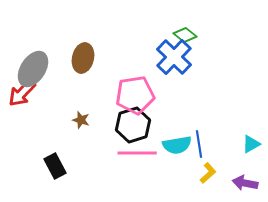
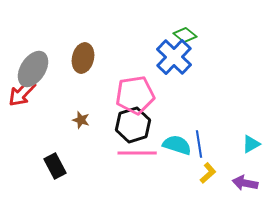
cyan semicircle: rotated 152 degrees counterclockwise
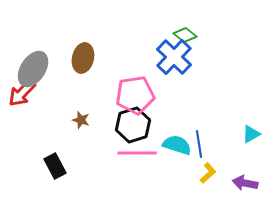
cyan triangle: moved 10 px up
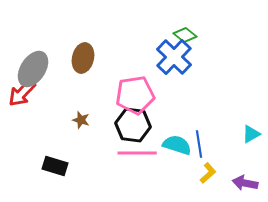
black hexagon: rotated 24 degrees clockwise
black rectangle: rotated 45 degrees counterclockwise
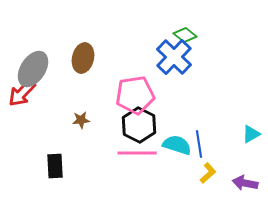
brown star: rotated 24 degrees counterclockwise
black hexagon: moved 6 px right; rotated 20 degrees clockwise
black rectangle: rotated 70 degrees clockwise
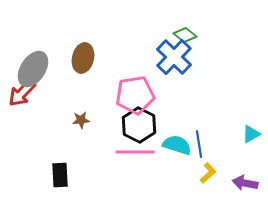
pink line: moved 2 px left, 1 px up
black rectangle: moved 5 px right, 9 px down
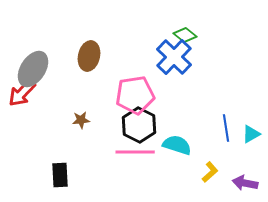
brown ellipse: moved 6 px right, 2 px up
blue line: moved 27 px right, 16 px up
yellow L-shape: moved 2 px right, 1 px up
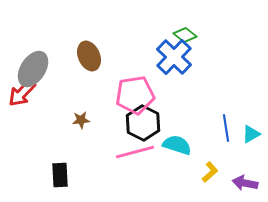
brown ellipse: rotated 36 degrees counterclockwise
black hexagon: moved 4 px right, 2 px up
pink line: rotated 15 degrees counterclockwise
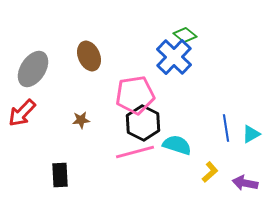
red arrow: moved 20 px down
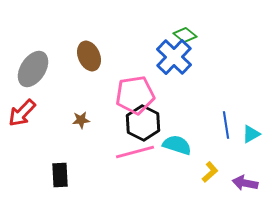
blue line: moved 3 px up
